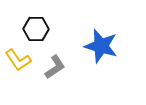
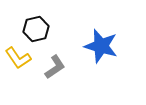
black hexagon: rotated 15 degrees counterclockwise
yellow L-shape: moved 2 px up
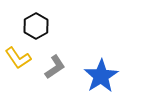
black hexagon: moved 3 px up; rotated 15 degrees counterclockwise
blue star: moved 30 px down; rotated 24 degrees clockwise
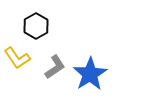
yellow L-shape: moved 1 px left
blue star: moved 11 px left, 2 px up
